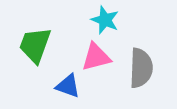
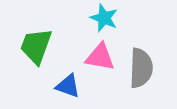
cyan star: moved 1 px left, 2 px up
green trapezoid: moved 1 px right, 1 px down
pink triangle: moved 4 px right; rotated 24 degrees clockwise
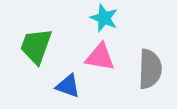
gray semicircle: moved 9 px right, 1 px down
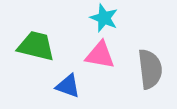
green trapezoid: rotated 84 degrees clockwise
pink triangle: moved 2 px up
gray semicircle: rotated 9 degrees counterclockwise
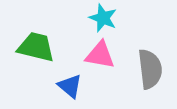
cyan star: moved 1 px left
green trapezoid: moved 1 px down
blue triangle: moved 2 px right; rotated 20 degrees clockwise
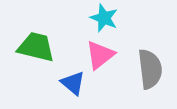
cyan star: moved 1 px right
pink triangle: rotated 48 degrees counterclockwise
blue triangle: moved 3 px right, 3 px up
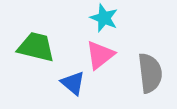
gray semicircle: moved 4 px down
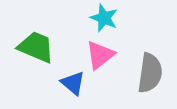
green trapezoid: rotated 9 degrees clockwise
gray semicircle: rotated 15 degrees clockwise
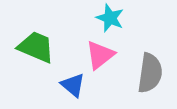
cyan star: moved 6 px right
blue triangle: moved 2 px down
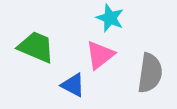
blue triangle: rotated 12 degrees counterclockwise
